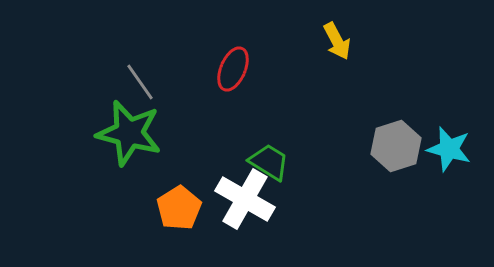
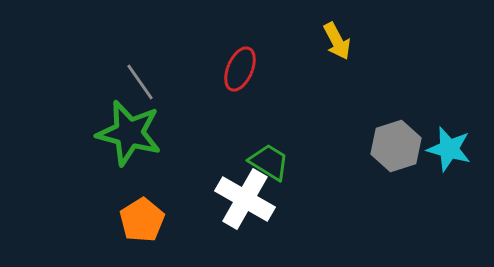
red ellipse: moved 7 px right
orange pentagon: moved 37 px left, 12 px down
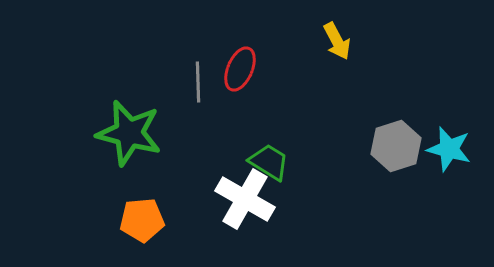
gray line: moved 58 px right; rotated 33 degrees clockwise
orange pentagon: rotated 27 degrees clockwise
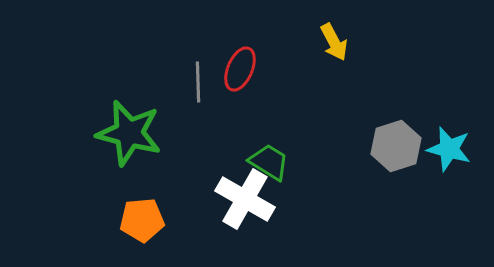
yellow arrow: moved 3 px left, 1 px down
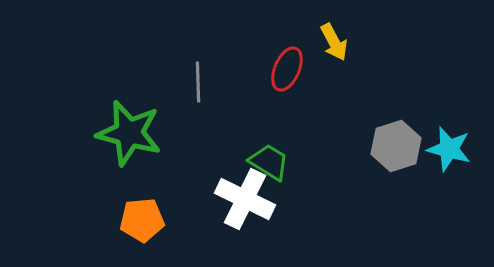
red ellipse: moved 47 px right
white cross: rotated 4 degrees counterclockwise
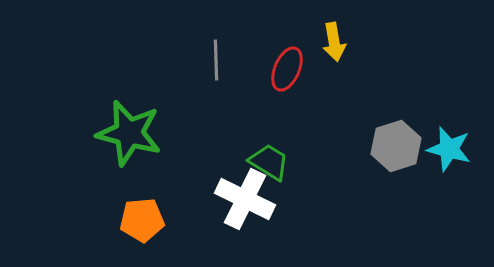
yellow arrow: rotated 18 degrees clockwise
gray line: moved 18 px right, 22 px up
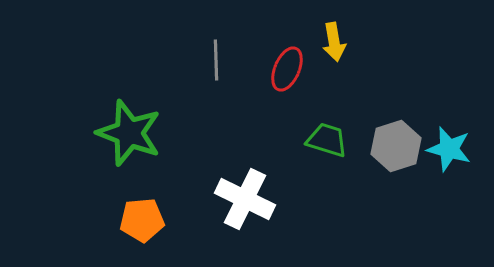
green star: rotated 6 degrees clockwise
green trapezoid: moved 58 px right, 22 px up; rotated 15 degrees counterclockwise
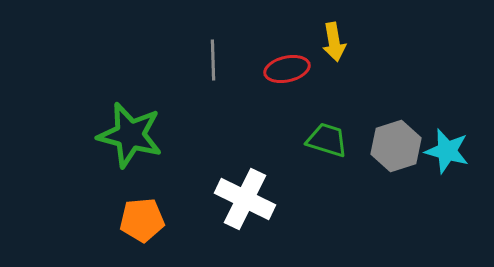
gray line: moved 3 px left
red ellipse: rotated 54 degrees clockwise
green star: moved 1 px right, 2 px down; rotated 6 degrees counterclockwise
cyan star: moved 2 px left, 2 px down
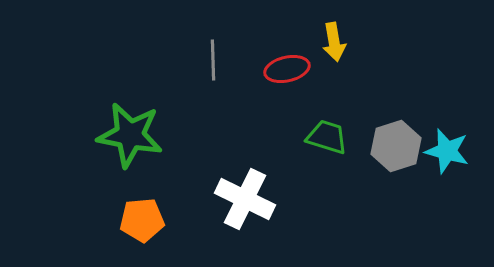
green star: rotated 4 degrees counterclockwise
green trapezoid: moved 3 px up
